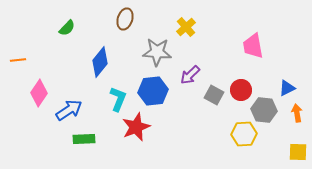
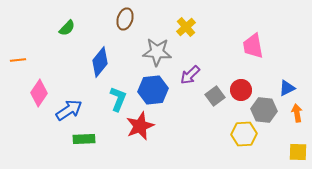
blue hexagon: moved 1 px up
gray square: moved 1 px right, 1 px down; rotated 24 degrees clockwise
red star: moved 4 px right, 1 px up
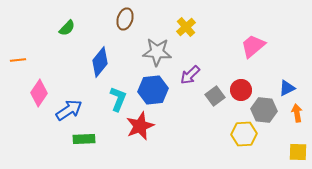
pink trapezoid: rotated 60 degrees clockwise
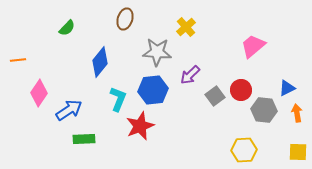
yellow hexagon: moved 16 px down
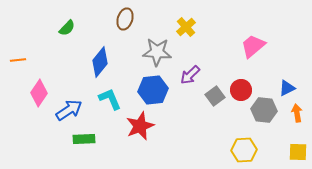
cyan L-shape: moved 8 px left; rotated 45 degrees counterclockwise
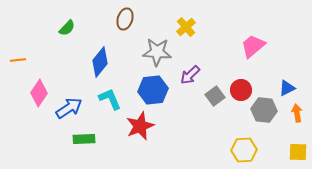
blue arrow: moved 2 px up
